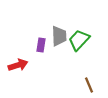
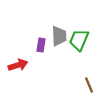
green trapezoid: rotated 20 degrees counterclockwise
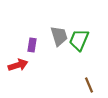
gray trapezoid: rotated 15 degrees counterclockwise
purple rectangle: moved 9 px left
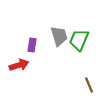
red arrow: moved 1 px right
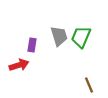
green trapezoid: moved 2 px right, 3 px up
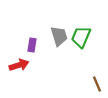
brown line: moved 8 px right, 1 px up
